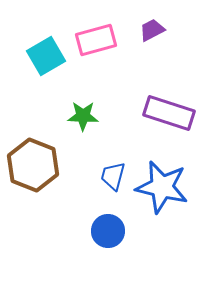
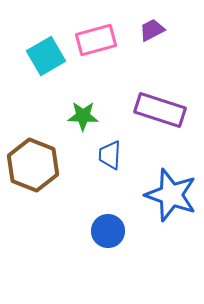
purple rectangle: moved 9 px left, 3 px up
blue trapezoid: moved 3 px left, 21 px up; rotated 12 degrees counterclockwise
blue star: moved 9 px right, 8 px down; rotated 6 degrees clockwise
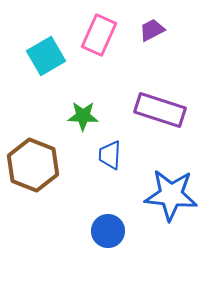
pink rectangle: moved 3 px right, 5 px up; rotated 51 degrees counterclockwise
blue star: rotated 14 degrees counterclockwise
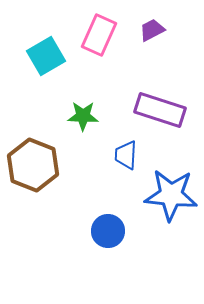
blue trapezoid: moved 16 px right
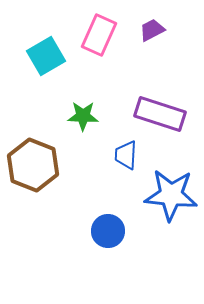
purple rectangle: moved 4 px down
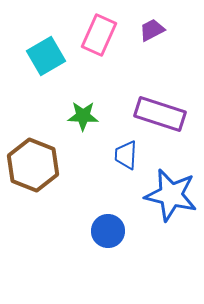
blue star: rotated 8 degrees clockwise
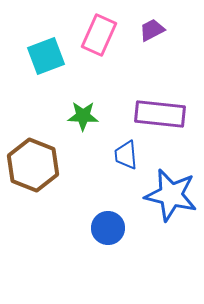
cyan square: rotated 9 degrees clockwise
purple rectangle: rotated 12 degrees counterclockwise
blue trapezoid: rotated 8 degrees counterclockwise
blue circle: moved 3 px up
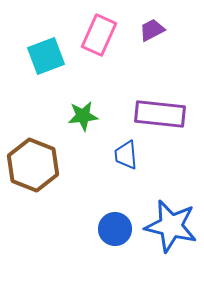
green star: rotated 8 degrees counterclockwise
blue star: moved 31 px down
blue circle: moved 7 px right, 1 px down
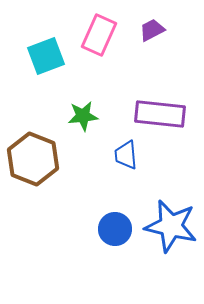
brown hexagon: moved 6 px up
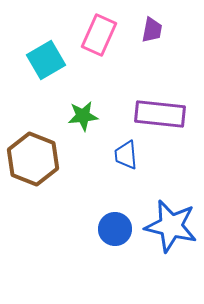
purple trapezoid: rotated 128 degrees clockwise
cyan square: moved 4 px down; rotated 9 degrees counterclockwise
